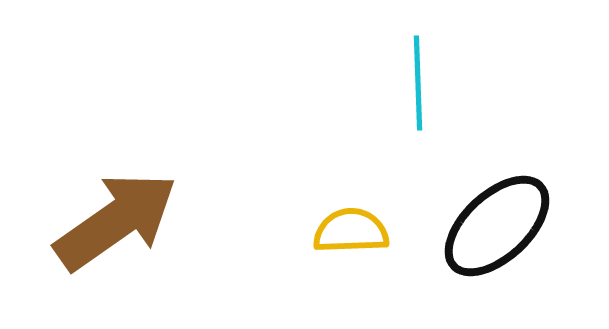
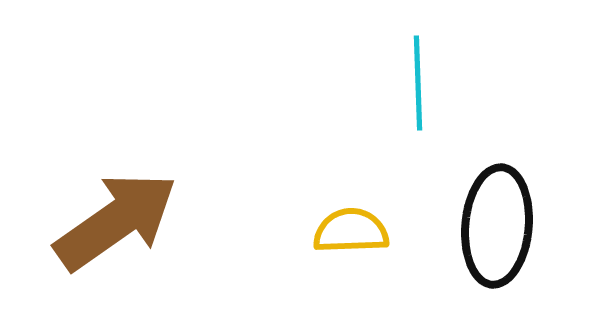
black ellipse: rotated 42 degrees counterclockwise
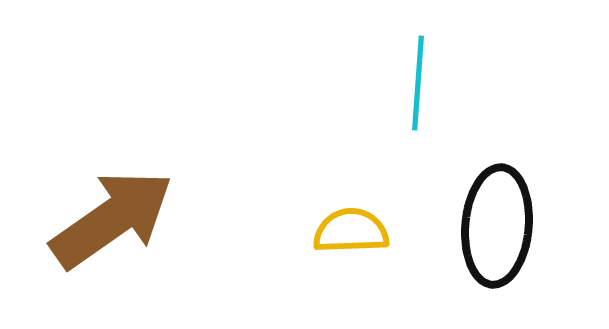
cyan line: rotated 6 degrees clockwise
brown arrow: moved 4 px left, 2 px up
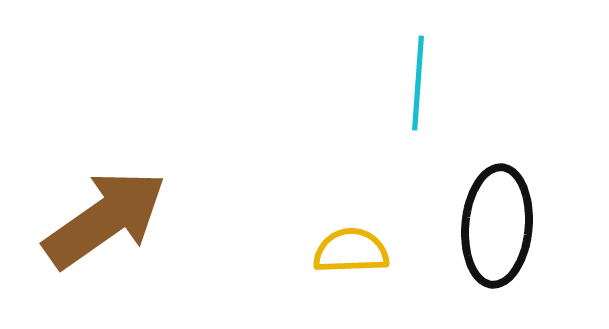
brown arrow: moved 7 px left
yellow semicircle: moved 20 px down
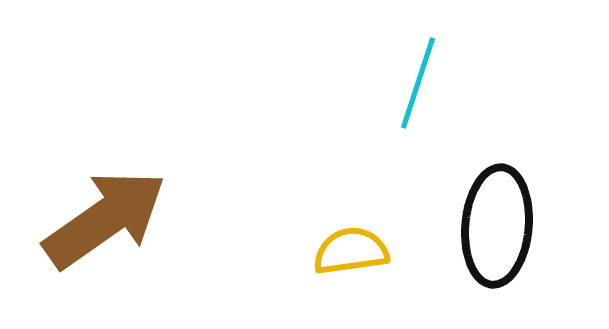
cyan line: rotated 14 degrees clockwise
yellow semicircle: rotated 6 degrees counterclockwise
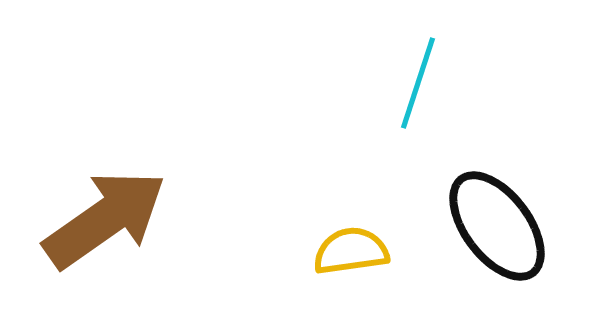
black ellipse: rotated 42 degrees counterclockwise
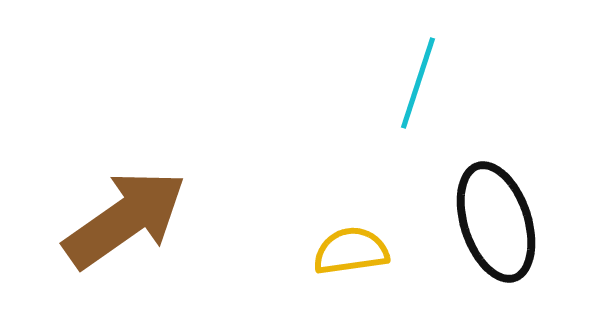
brown arrow: moved 20 px right
black ellipse: moved 1 px left, 4 px up; rotated 19 degrees clockwise
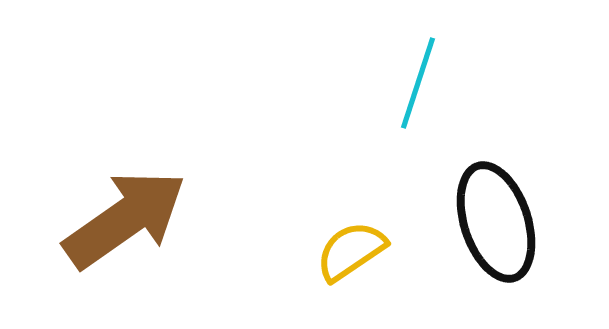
yellow semicircle: rotated 26 degrees counterclockwise
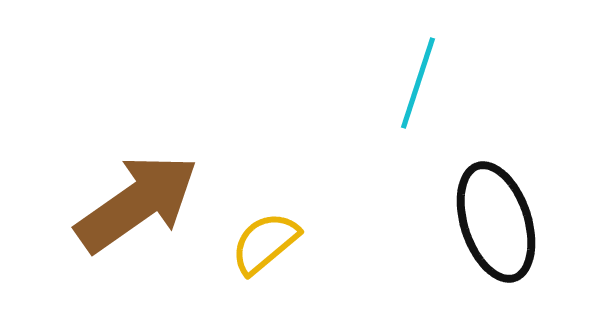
brown arrow: moved 12 px right, 16 px up
yellow semicircle: moved 86 px left, 8 px up; rotated 6 degrees counterclockwise
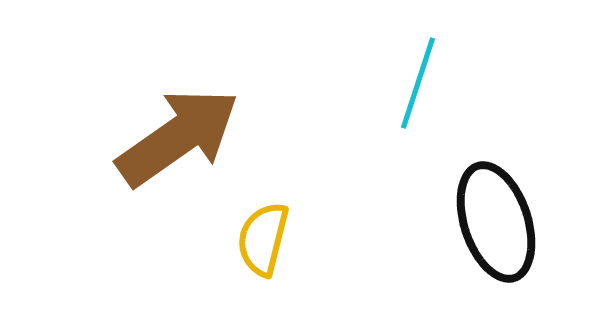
brown arrow: moved 41 px right, 66 px up
yellow semicircle: moved 2 px left, 4 px up; rotated 36 degrees counterclockwise
